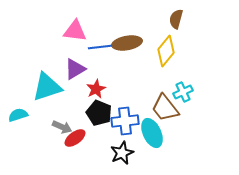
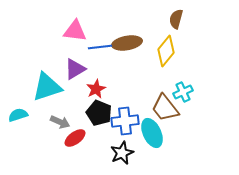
gray arrow: moved 2 px left, 5 px up
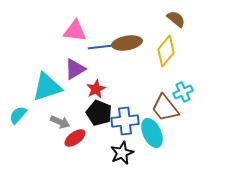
brown semicircle: rotated 114 degrees clockwise
cyan semicircle: rotated 30 degrees counterclockwise
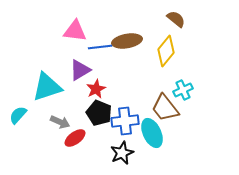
brown ellipse: moved 2 px up
purple triangle: moved 5 px right, 1 px down
cyan cross: moved 2 px up
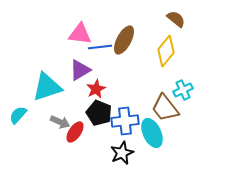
pink triangle: moved 5 px right, 3 px down
brown ellipse: moved 3 px left, 1 px up; rotated 52 degrees counterclockwise
red ellipse: moved 6 px up; rotated 20 degrees counterclockwise
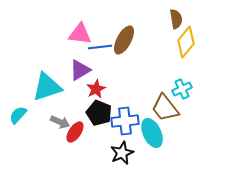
brown semicircle: rotated 42 degrees clockwise
yellow diamond: moved 20 px right, 9 px up
cyan cross: moved 1 px left, 1 px up
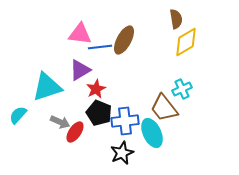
yellow diamond: rotated 20 degrees clockwise
brown trapezoid: moved 1 px left
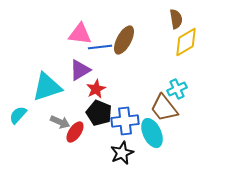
cyan cross: moved 5 px left
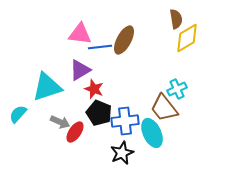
yellow diamond: moved 1 px right, 4 px up
red star: moved 2 px left; rotated 24 degrees counterclockwise
cyan semicircle: moved 1 px up
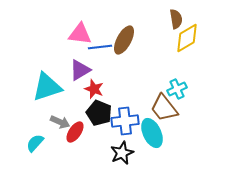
cyan semicircle: moved 17 px right, 29 px down
